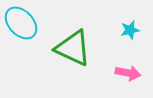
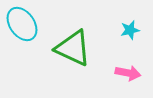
cyan ellipse: moved 1 px right, 1 px down; rotated 8 degrees clockwise
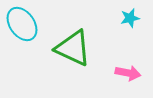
cyan star: moved 12 px up
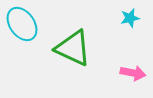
pink arrow: moved 5 px right
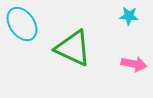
cyan star: moved 1 px left, 2 px up; rotated 18 degrees clockwise
pink arrow: moved 1 px right, 9 px up
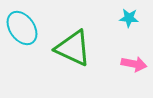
cyan star: moved 2 px down
cyan ellipse: moved 4 px down
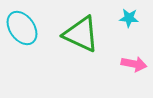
green triangle: moved 8 px right, 14 px up
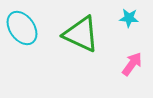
pink arrow: moved 2 px left; rotated 65 degrees counterclockwise
